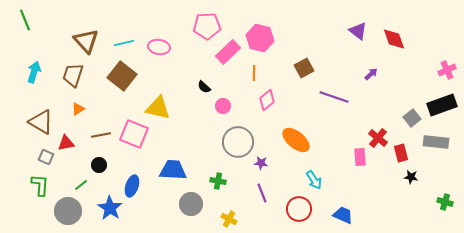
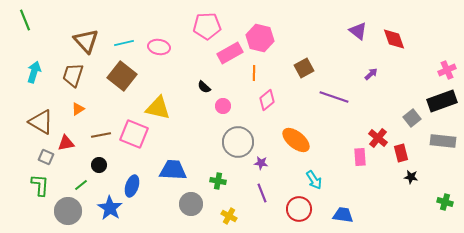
pink rectangle at (228, 52): moved 2 px right, 1 px down; rotated 15 degrees clockwise
black rectangle at (442, 105): moved 4 px up
gray rectangle at (436, 142): moved 7 px right, 1 px up
blue trapezoid at (343, 215): rotated 15 degrees counterclockwise
yellow cross at (229, 219): moved 3 px up
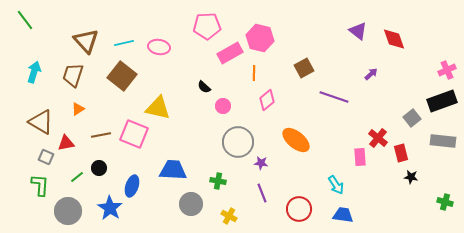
green line at (25, 20): rotated 15 degrees counterclockwise
black circle at (99, 165): moved 3 px down
cyan arrow at (314, 180): moved 22 px right, 5 px down
green line at (81, 185): moved 4 px left, 8 px up
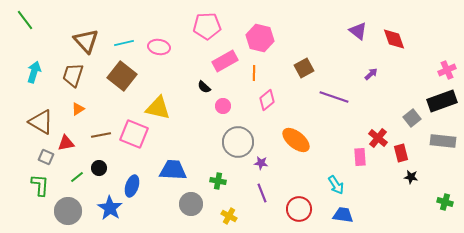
pink rectangle at (230, 53): moved 5 px left, 8 px down
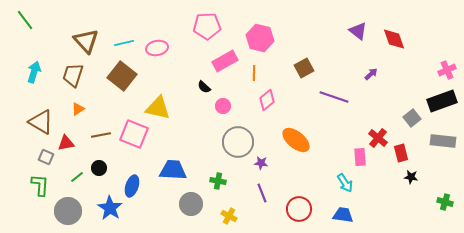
pink ellipse at (159, 47): moved 2 px left, 1 px down; rotated 20 degrees counterclockwise
cyan arrow at (336, 185): moved 9 px right, 2 px up
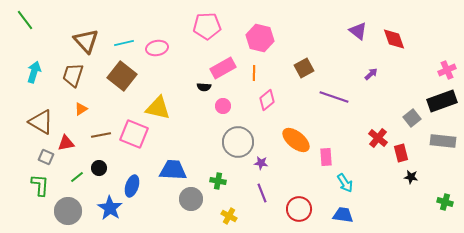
pink rectangle at (225, 61): moved 2 px left, 7 px down
black semicircle at (204, 87): rotated 40 degrees counterclockwise
orange triangle at (78, 109): moved 3 px right
pink rectangle at (360, 157): moved 34 px left
gray circle at (191, 204): moved 5 px up
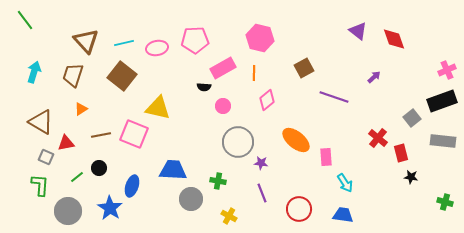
pink pentagon at (207, 26): moved 12 px left, 14 px down
purple arrow at (371, 74): moved 3 px right, 3 px down
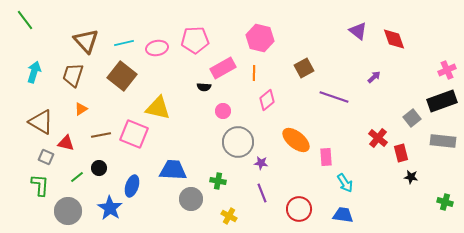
pink circle at (223, 106): moved 5 px down
red triangle at (66, 143): rotated 24 degrees clockwise
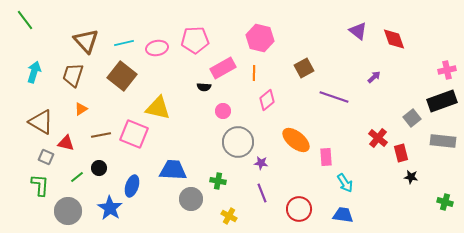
pink cross at (447, 70): rotated 12 degrees clockwise
